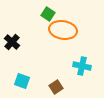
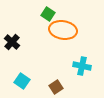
cyan square: rotated 14 degrees clockwise
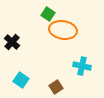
cyan square: moved 1 px left, 1 px up
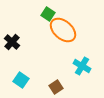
orange ellipse: rotated 32 degrees clockwise
cyan cross: rotated 18 degrees clockwise
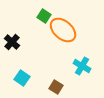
green square: moved 4 px left, 2 px down
cyan square: moved 1 px right, 2 px up
brown square: rotated 24 degrees counterclockwise
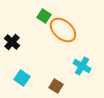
brown square: moved 1 px up
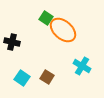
green square: moved 2 px right, 2 px down
black cross: rotated 28 degrees counterclockwise
brown square: moved 9 px left, 9 px up
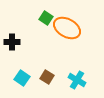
orange ellipse: moved 4 px right, 2 px up; rotated 12 degrees counterclockwise
black cross: rotated 14 degrees counterclockwise
cyan cross: moved 5 px left, 14 px down
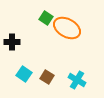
cyan square: moved 2 px right, 4 px up
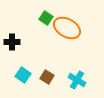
cyan square: moved 1 px left, 1 px down
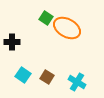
cyan cross: moved 2 px down
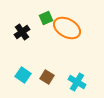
green square: rotated 32 degrees clockwise
black cross: moved 10 px right, 10 px up; rotated 35 degrees counterclockwise
